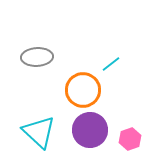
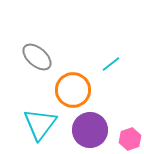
gray ellipse: rotated 44 degrees clockwise
orange circle: moved 10 px left
cyan triangle: moved 1 px right, 8 px up; rotated 24 degrees clockwise
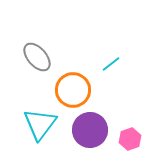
gray ellipse: rotated 8 degrees clockwise
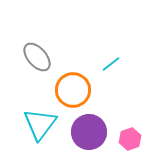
purple circle: moved 1 px left, 2 px down
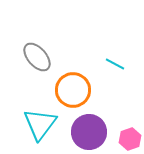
cyan line: moved 4 px right; rotated 66 degrees clockwise
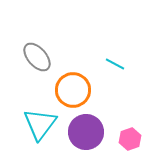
purple circle: moved 3 px left
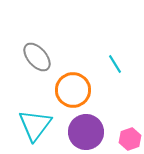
cyan line: rotated 30 degrees clockwise
cyan triangle: moved 5 px left, 1 px down
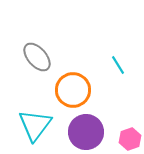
cyan line: moved 3 px right, 1 px down
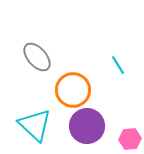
cyan triangle: rotated 24 degrees counterclockwise
purple circle: moved 1 px right, 6 px up
pink hexagon: rotated 15 degrees clockwise
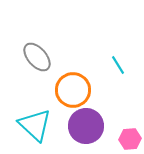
purple circle: moved 1 px left
